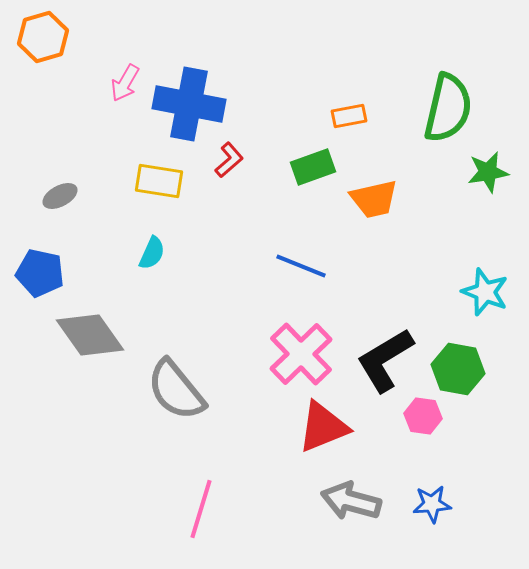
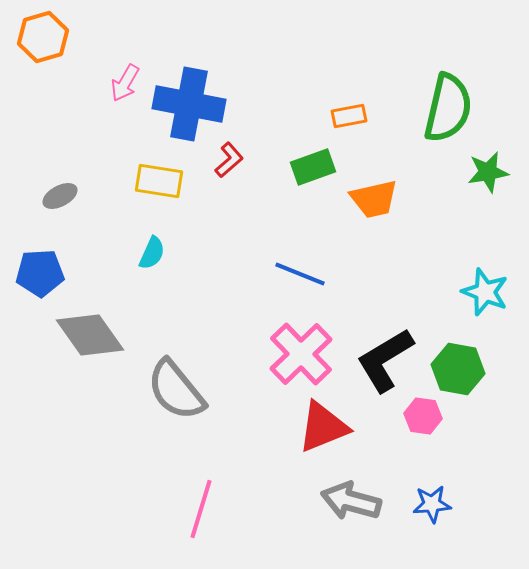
blue line: moved 1 px left, 8 px down
blue pentagon: rotated 15 degrees counterclockwise
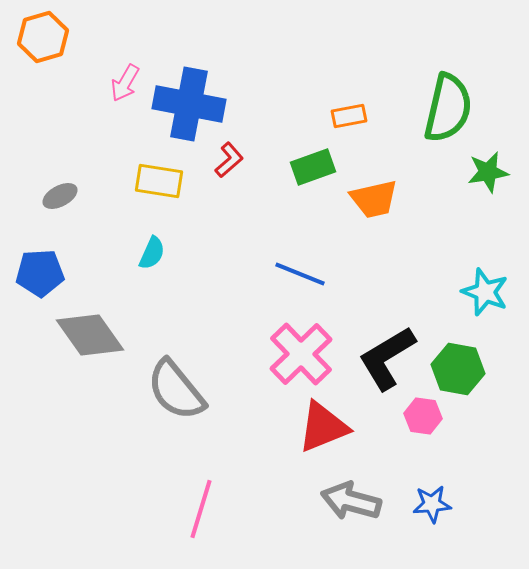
black L-shape: moved 2 px right, 2 px up
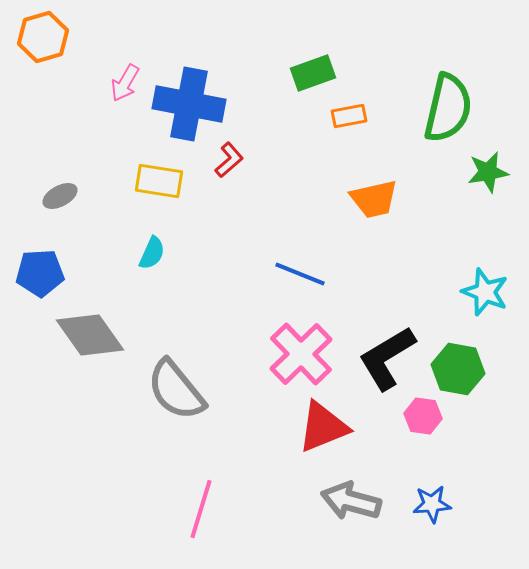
green rectangle: moved 94 px up
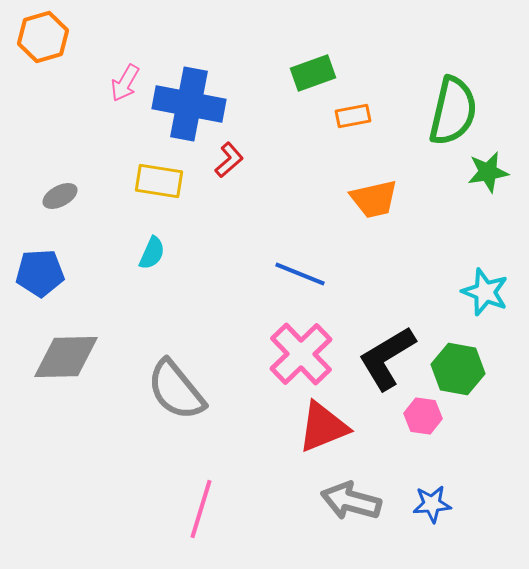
green semicircle: moved 5 px right, 3 px down
orange rectangle: moved 4 px right
gray diamond: moved 24 px left, 22 px down; rotated 56 degrees counterclockwise
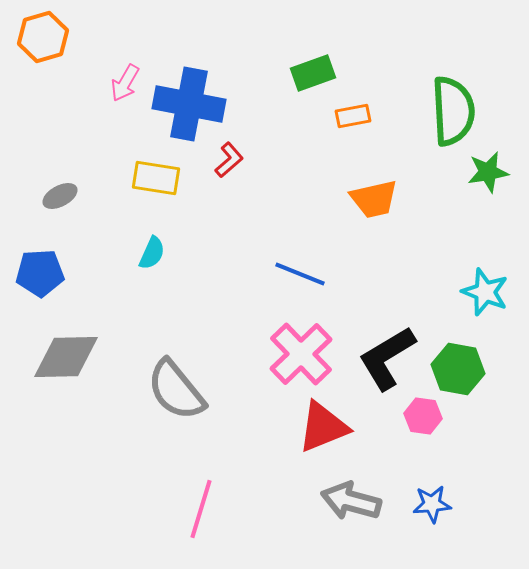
green semicircle: rotated 16 degrees counterclockwise
yellow rectangle: moved 3 px left, 3 px up
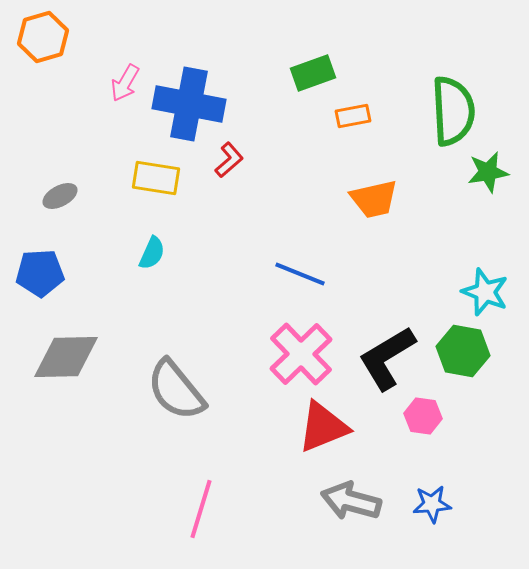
green hexagon: moved 5 px right, 18 px up
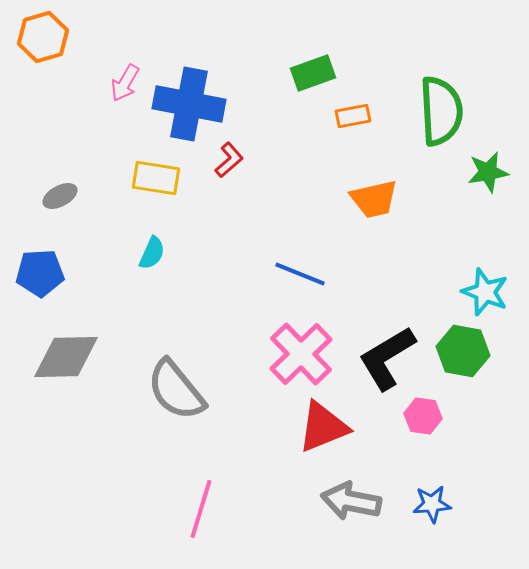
green semicircle: moved 12 px left
gray arrow: rotated 4 degrees counterclockwise
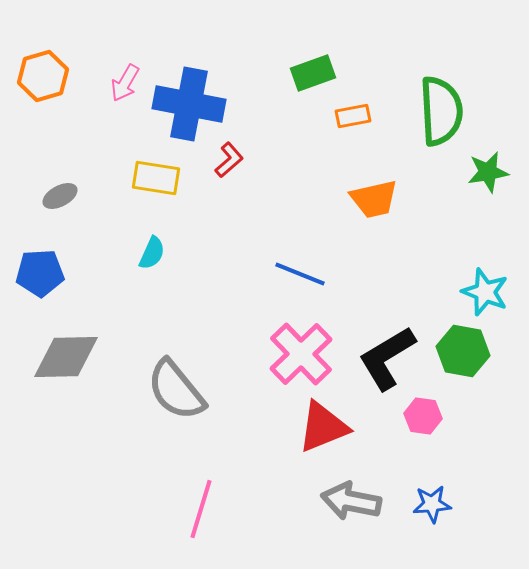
orange hexagon: moved 39 px down
